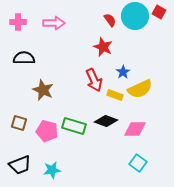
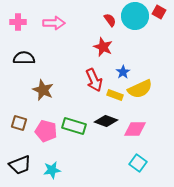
pink pentagon: moved 1 px left
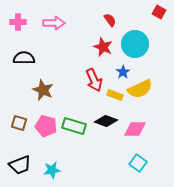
cyan circle: moved 28 px down
pink pentagon: moved 5 px up
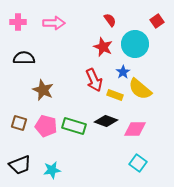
red square: moved 2 px left, 9 px down; rotated 24 degrees clockwise
yellow semicircle: rotated 65 degrees clockwise
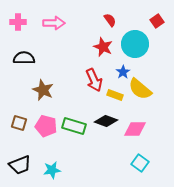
cyan square: moved 2 px right
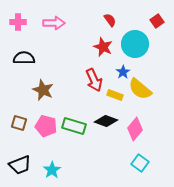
pink diamond: rotated 50 degrees counterclockwise
cyan star: rotated 24 degrees counterclockwise
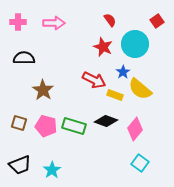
red arrow: rotated 40 degrees counterclockwise
brown star: rotated 10 degrees clockwise
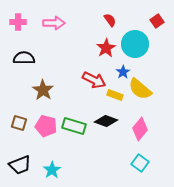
red star: moved 3 px right, 1 px down; rotated 18 degrees clockwise
pink diamond: moved 5 px right
